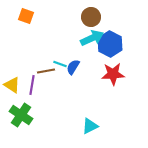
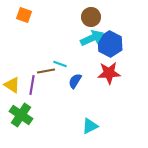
orange square: moved 2 px left, 1 px up
blue semicircle: moved 2 px right, 14 px down
red star: moved 4 px left, 1 px up
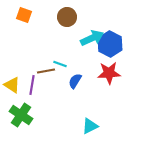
brown circle: moved 24 px left
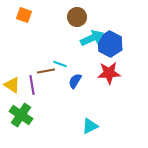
brown circle: moved 10 px right
purple line: rotated 18 degrees counterclockwise
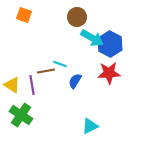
cyan arrow: rotated 55 degrees clockwise
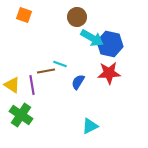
blue hexagon: rotated 15 degrees counterclockwise
blue semicircle: moved 3 px right, 1 px down
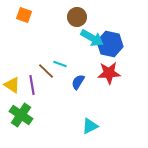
brown line: rotated 54 degrees clockwise
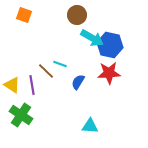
brown circle: moved 2 px up
blue hexagon: moved 1 px down
cyan triangle: rotated 30 degrees clockwise
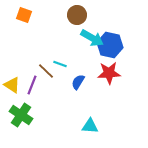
purple line: rotated 30 degrees clockwise
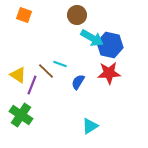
yellow triangle: moved 6 px right, 10 px up
cyan triangle: rotated 36 degrees counterclockwise
